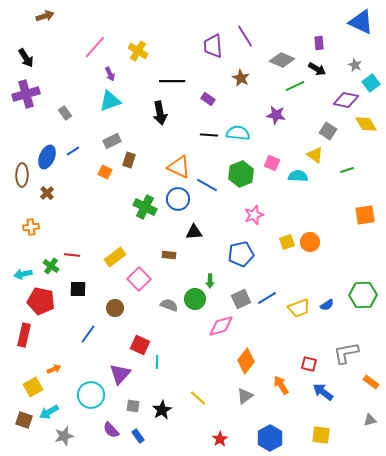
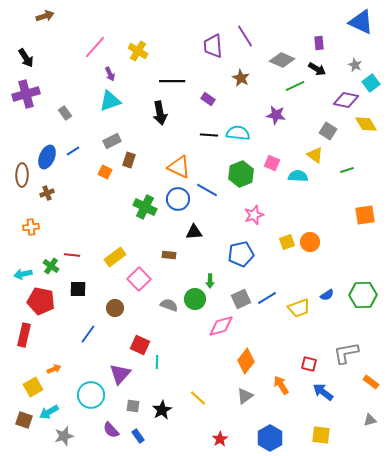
blue line at (207, 185): moved 5 px down
brown cross at (47, 193): rotated 24 degrees clockwise
blue semicircle at (327, 305): moved 10 px up
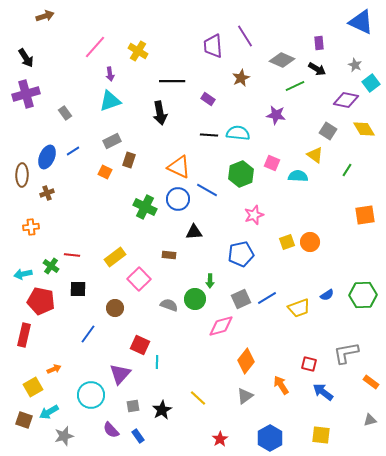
purple arrow at (110, 74): rotated 16 degrees clockwise
brown star at (241, 78): rotated 18 degrees clockwise
yellow diamond at (366, 124): moved 2 px left, 5 px down
green line at (347, 170): rotated 40 degrees counterclockwise
gray square at (133, 406): rotated 16 degrees counterclockwise
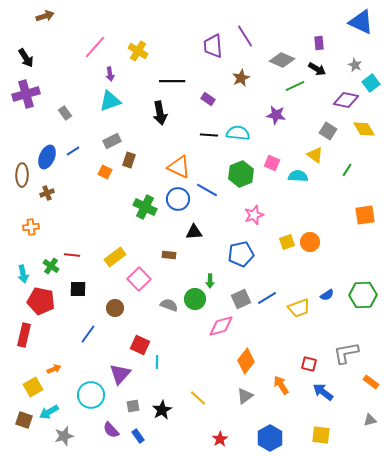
cyan arrow at (23, 274): rotated 90 degrees counterclockwise
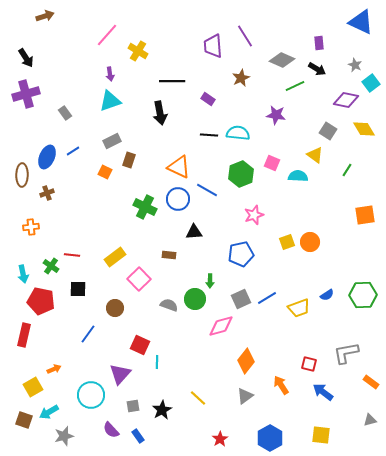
pink line at (95, 47): moved 12 px right, 12 px up
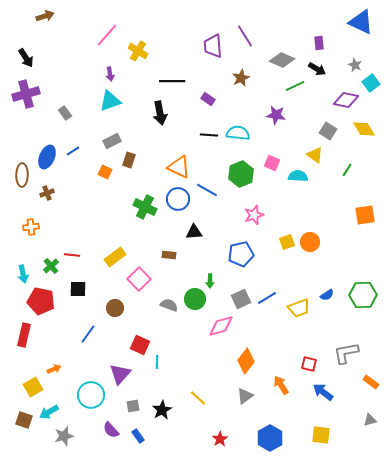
green cross at (51, 266): rotated 14 degrees clockwise
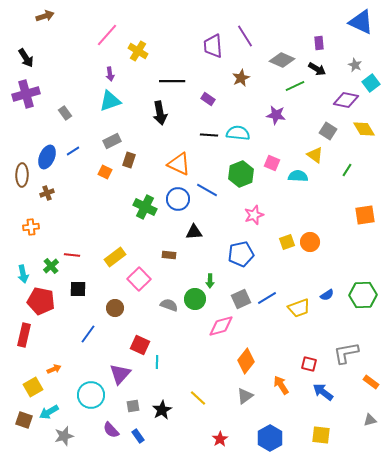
orange triangle at (179, 167): moved 3 px up
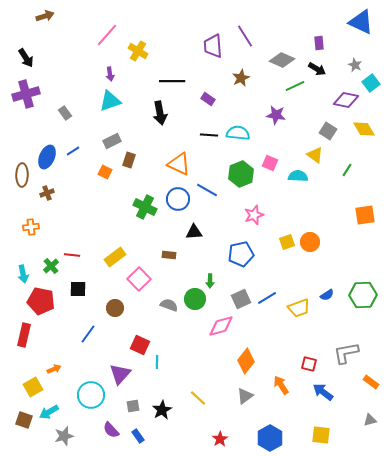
pink square at (272, 163): moved 2 px left
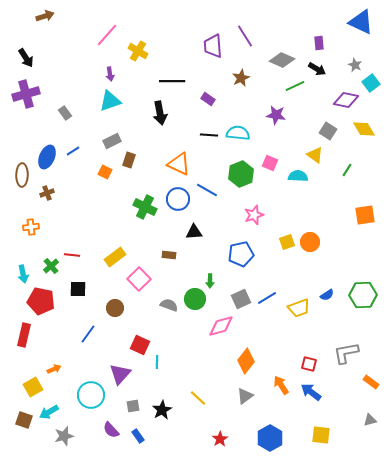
blue arrow at (323, 392): moved 12 px left
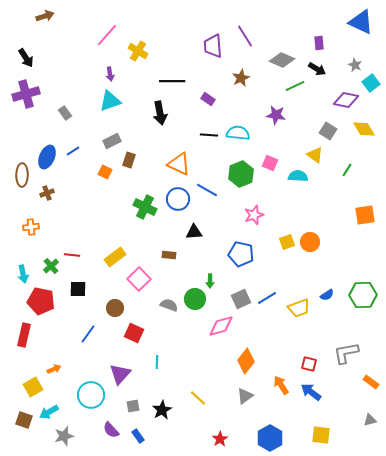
blue pentagon at (241, 254): rotated 25 degrees clockwise
red square at (140, 345): moved 6 px left, 12 px up
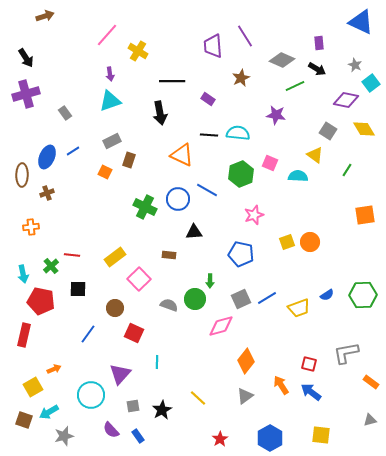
orange triangle at (179, 164): moved 3 px right, 9 px up
